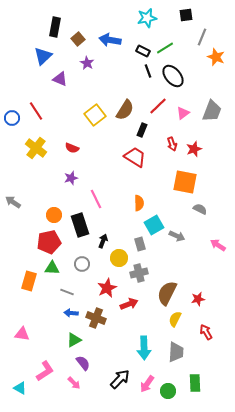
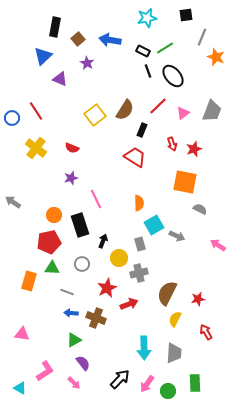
gray trapezoid at (176, 352): moved 2 px left, 1 px down
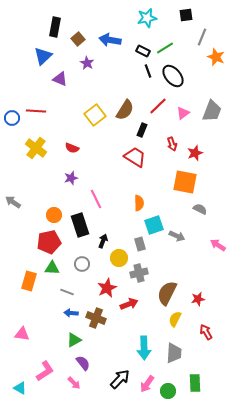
red line at (36, 111): rotated 54 degrees counterclockwise
red star at (194, 149): moved 1 px right, 4 px down
cyan square at (154, 225): rotated 12 degrees clockwise
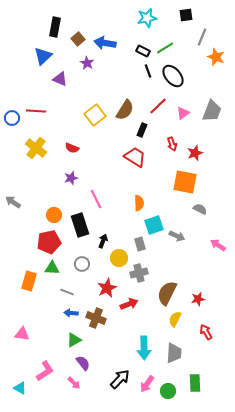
blue arrow at (110, 40): moved 5 px left, 3 px down
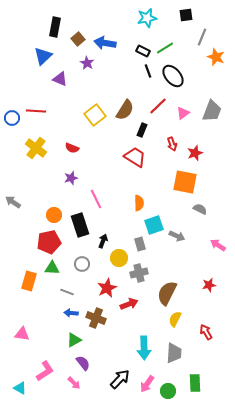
red star at (198, 299): moved 11 px right, 14 px up
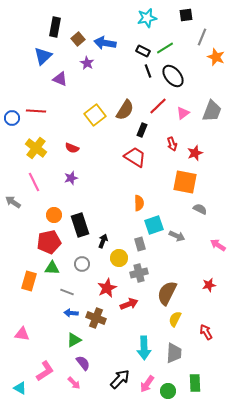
pink line at (96, 199): moved 62 px left, 17 px up
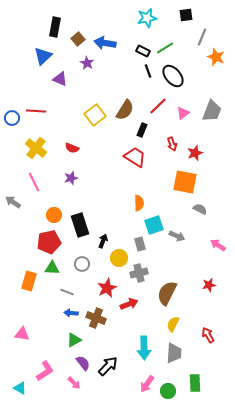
yellow semicircle at (175, 319): moved 2 px left, 5 px down
red arrow at (206, 332): moved 2 px right, 3 px down
black arrow at (120, 379): moved 12 px left, 13 px up
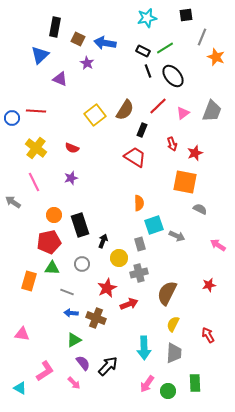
brown square at (78, 39): rotated 24 degrees counterclockwise
blue triangle at (43, 56): moved 3 px left, 1 px up
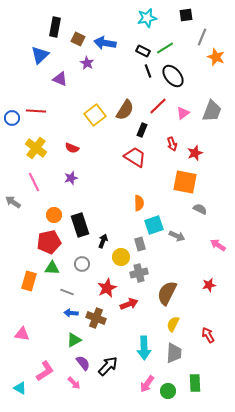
yellow circle at (119, 258): moved 2 px right, 1 px up
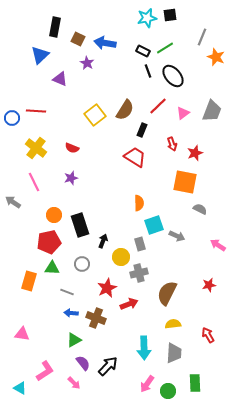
black square at (186, 15): moved 16 px left
yellow semicircle at (173, 324): rotated 56 degrees clockwise
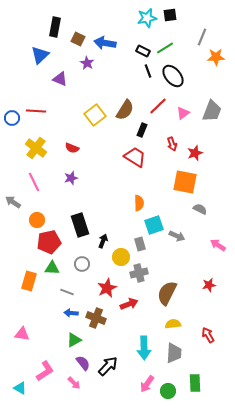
orange star at (216, 57): rotated 24 degrees counterclockwise
orange circle at (54, 215): moved 17 px left, 5 px down
